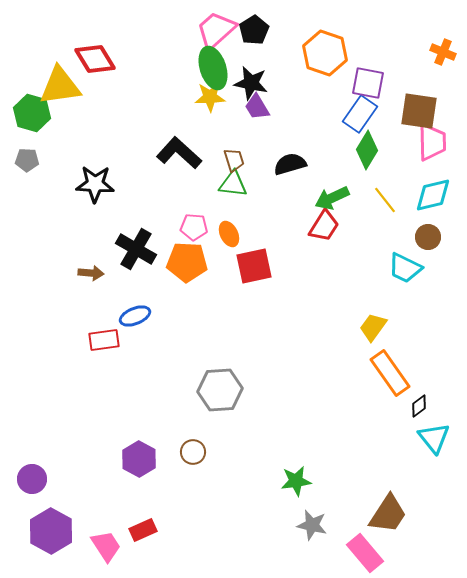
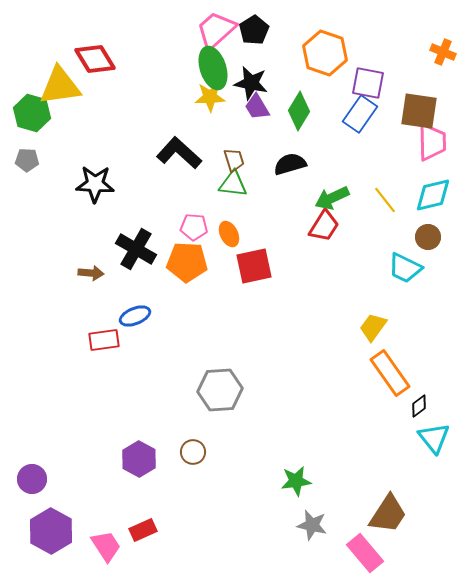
green diamond at (367, 150): moved 68 px left, 39 px up
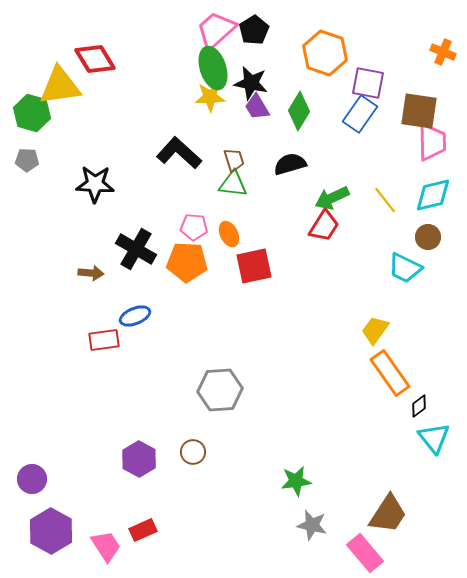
yellow trapezoid at (373, 327): moved 2 px right, 3 px down
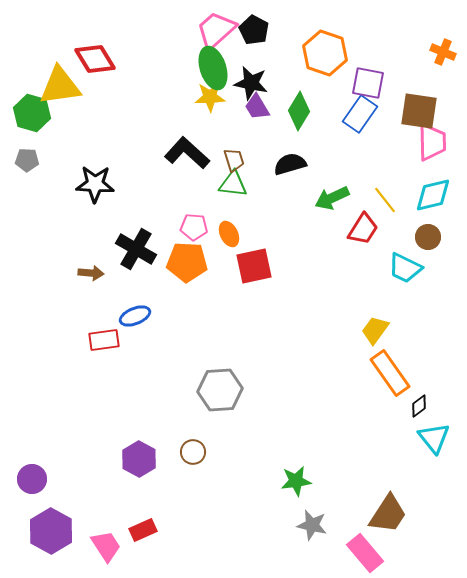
black pentagon at (254, 30): rotated 12 degrees counterclockwise
black L-shape at (179, 153): moved 8 px right
red trapezoid at (324, 226): moved 39 px right, 3 px down
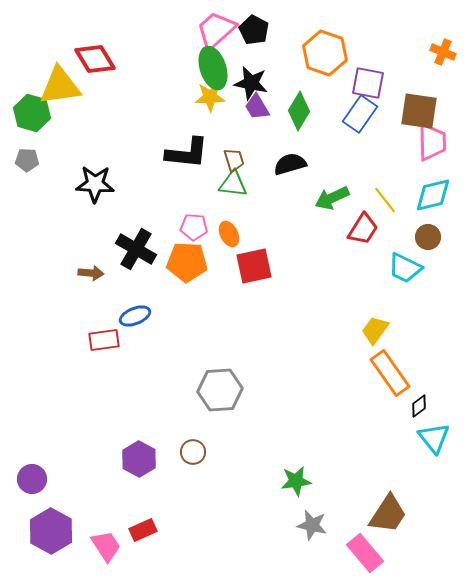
black L-shape at (187, 153): rotated 144 degrees clockwise
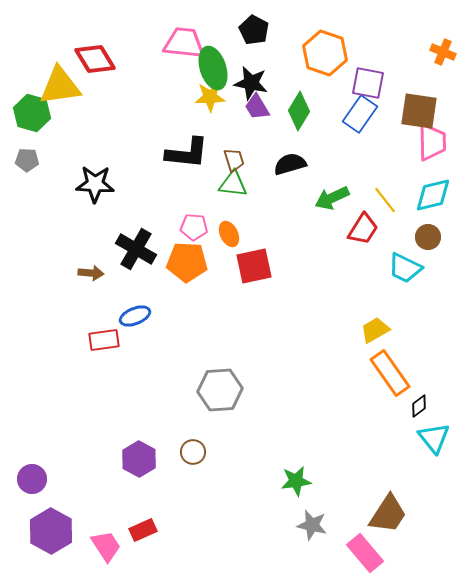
pink trapezoid at (216, 30): moved 32 px left, 13 px down; rotated 48 degrees clockwise
yellow trapezoid at (375, 330): rotated 24 degrees clockwise
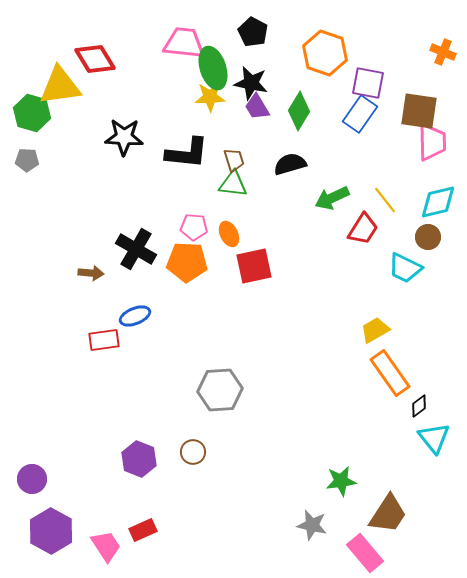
black pentagon at (254, 30): moved 1 px left, 2 px down
black star at (95, 184): moved 29 px right, 47 px up
cyan diamond at (433, 195): moved 5 px right, 7 px down
purple hexagon at (139, 459): rotated 8 degrees counterclockwise
green star at (296, 481): moved 45 px right
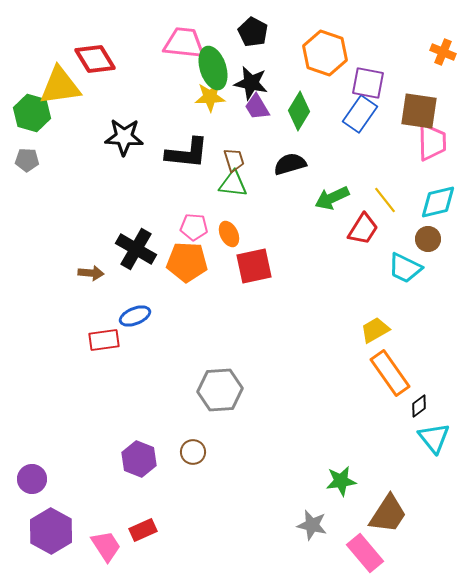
brown circle at (428, 237): moved 2 px down
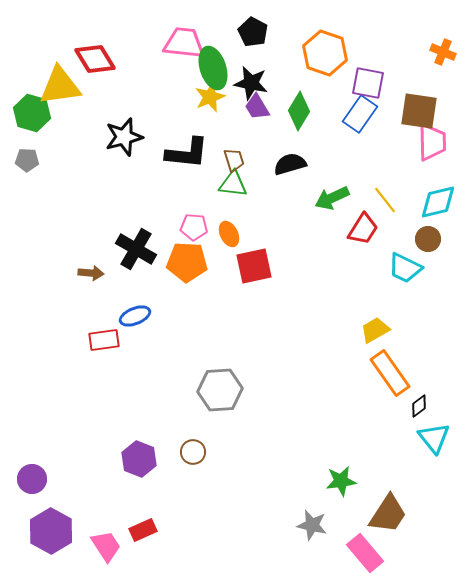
yellow star at (210, 97): rotated 20 degrees counterclockwise
black star at (124, 137): rotated 18 degrees counterclockwise
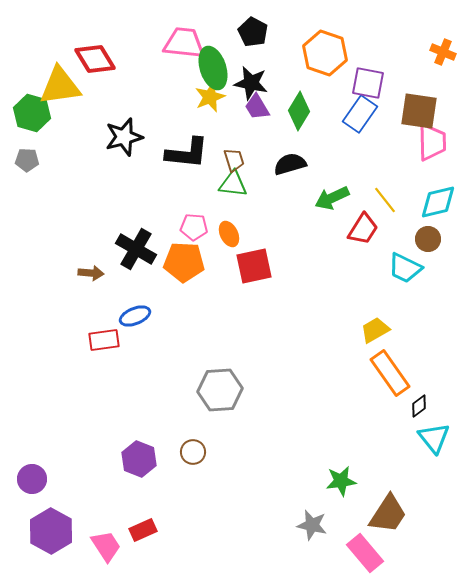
orange pentagon at (187, 262): moved 3 px left
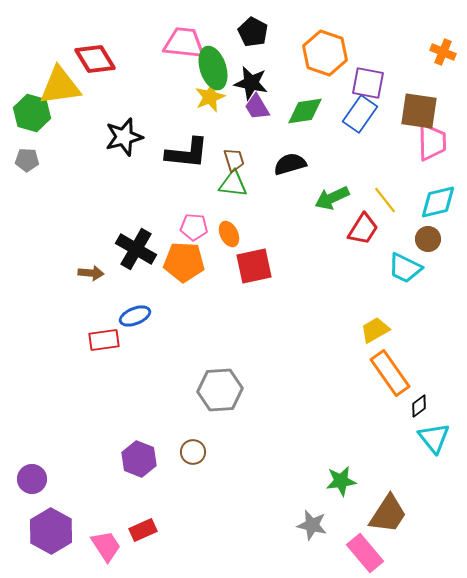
green diamond at (299, 111): moved 6 px right; rotated 51 degrees clockwise
